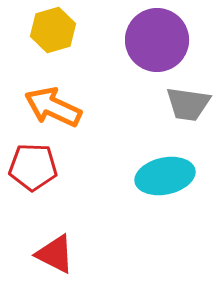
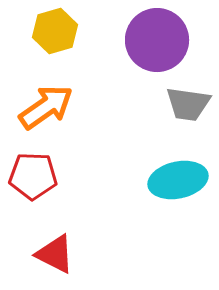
yellow hexagon: moved 2 px right, 1 px down
orange arrow: moved 7 px left; rotated 120 degrees clockwise
red pentagon: moved 9 px down
cyan ellipse: moved 13 px right, 4 px down
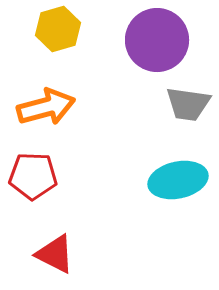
yellow hexagon: moved 3 px right, 2 px up
orange arrow: rotated 20 degrees clockwise
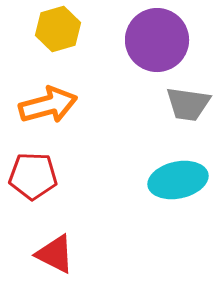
orange arrow: moved 2 px right, 2 px up
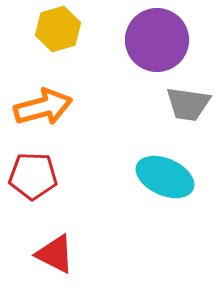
orange arrow: moved 5 px left, 2 px down
cyan ellipse: moved 13 px left, 3 px up; rotated 36 degrees clockwise
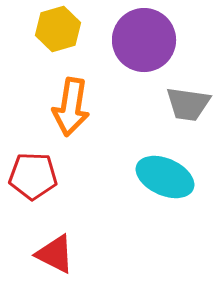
purple circle: moved 13 px left
orange arrow: moved 28 px right; rotated 114 degrees clockwise
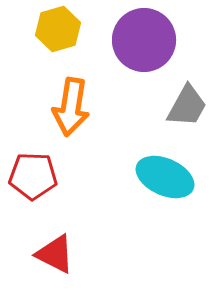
gray trapezoid: moved 1 px left, 2 px down; rotated 69 degrees counterclockwise
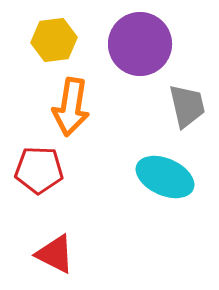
yellow hexagon: moved 4 px left, 11 px down; rotated 9 degrees clockwise
purple circle: moved 4 px left, 4 px down
gray trapezoid: rotated 42 degrees counterclockwise
red pentagon: moved 6 px right, 6 px up
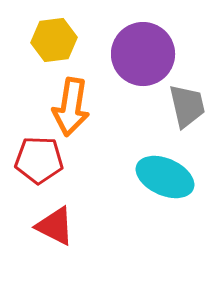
purple circle: moved 3 px right, 10 px down
red pentagon: moved 10 px up
red triangle: moved 28 px up
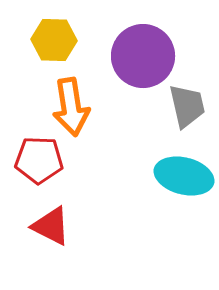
yellow hexagon: rotated 9 degrees clockwise
purple circle: moved 2 px down
orange arrow: rotated 18 degrees counterclockwise
cyan ellipse: moved 19 px right, 1 px up; rotated 10 degrees counterclockwise
red triangle: moved 4 px left
